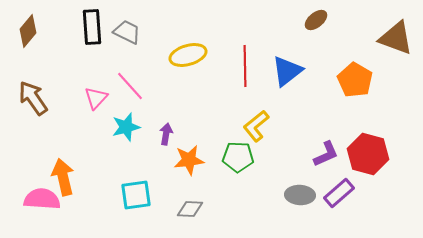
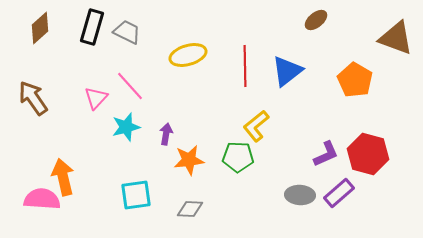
black rectangle: rotated 20 degrees clockwise
brown diamond: moved 12 px right, 3 px up; rotated 8 degrees clockwise
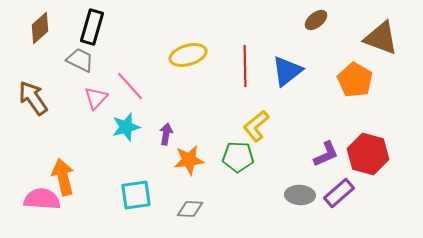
gray trapezoid: moved 47 px left, 28 px down
brown triangle: moved 15 px left
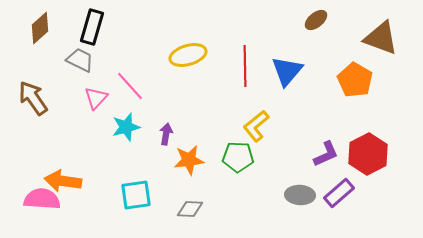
blue triangle: rotated 12 degrees counterclockwise
red hexagon: rotated 18 degrees clockwise
orange arrow: moved 4 px down; rotated 69 degrees counterclockwise
